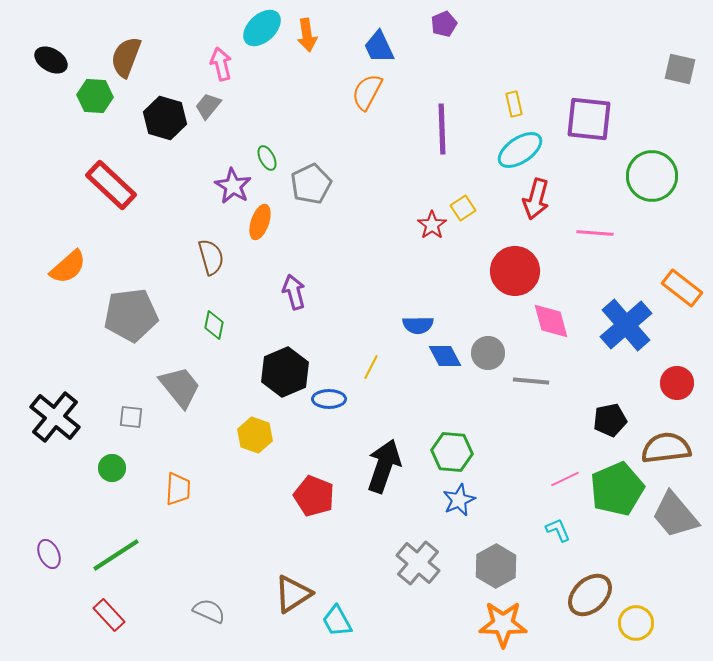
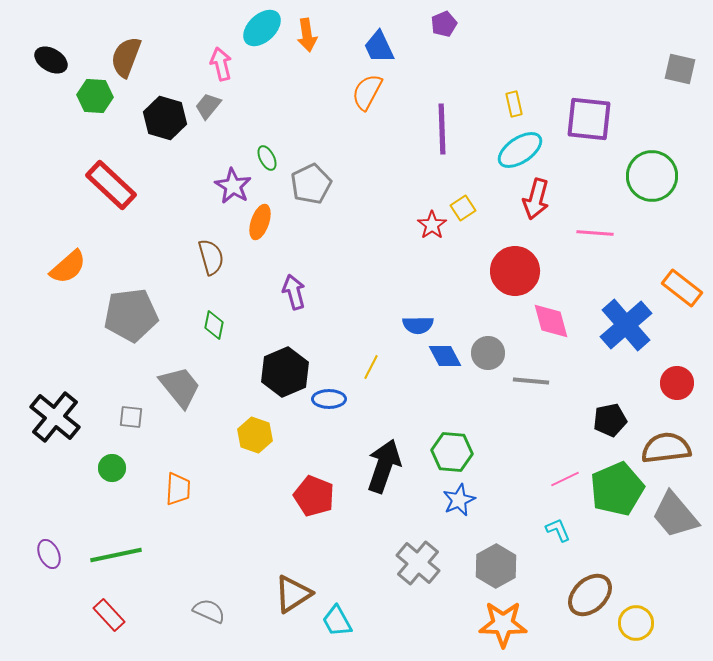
green line at (116, 555): rotated 21 degrees clockwise
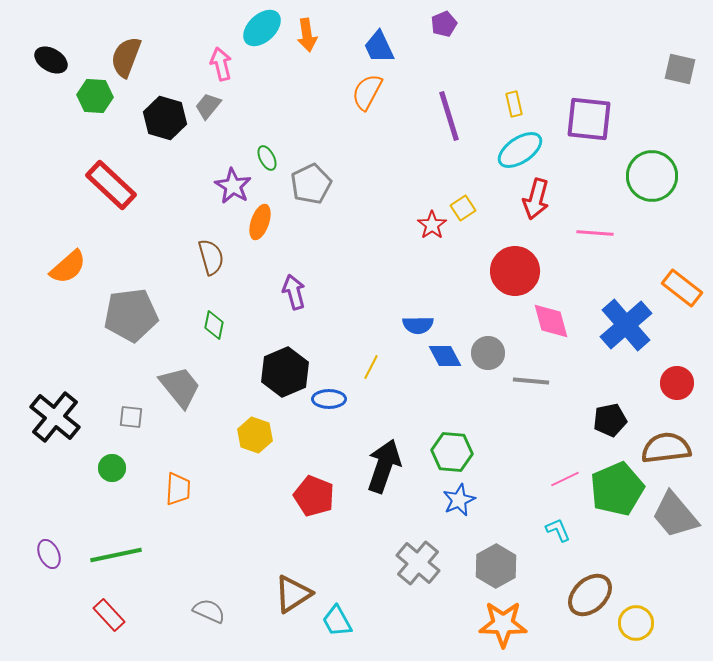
purple line at (442, 129): moved 7 px right, 13 px up; rotated 15 degrees counterclockwise
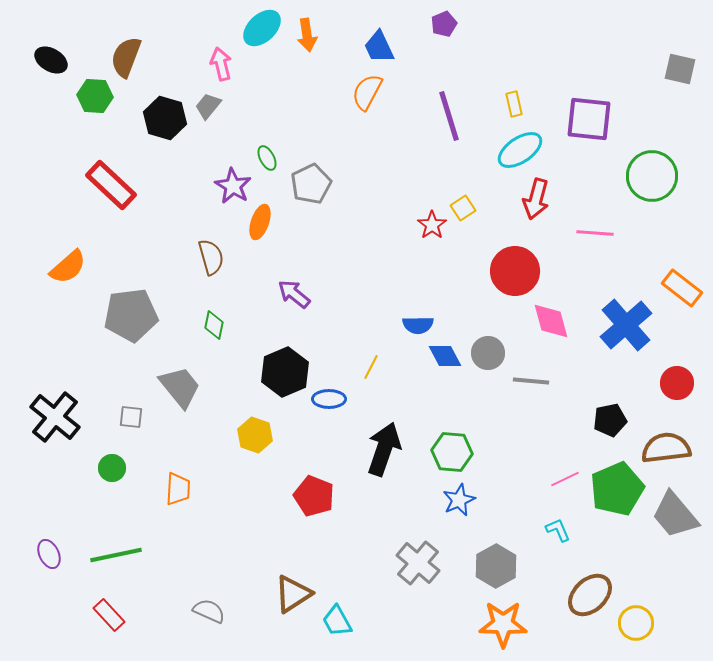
purple arrow at (294, 292): moved 2 px down; rotated 36 degrees counterclockwise
black arrow at (384, 466): moved 17 px up
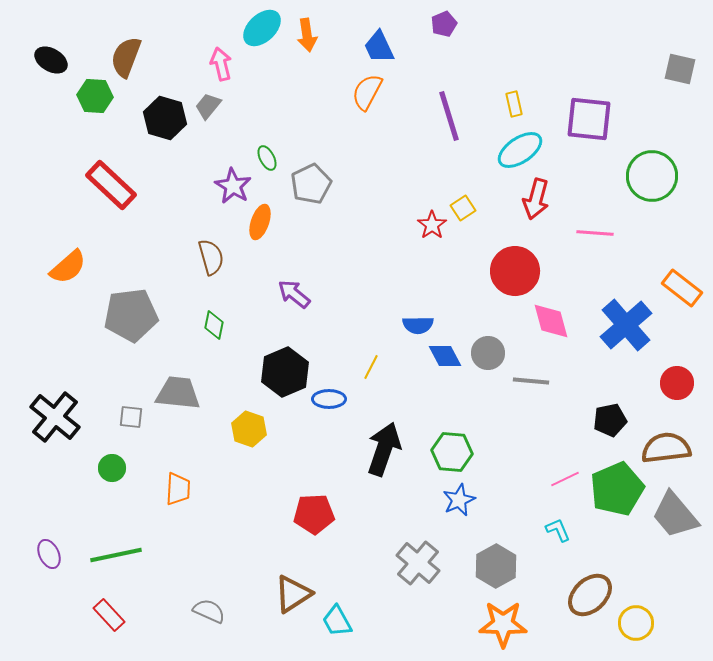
gray trapezoid at (180, 387): moved 2 px left, 6 px down; rotated 45 degrees counterclockwise
yellow hexagon at (255, 435): moved 6 px left, 6 px up
red pentagon at (314, 496): moved 18 px down; rotated 24 degrees counterclockwise
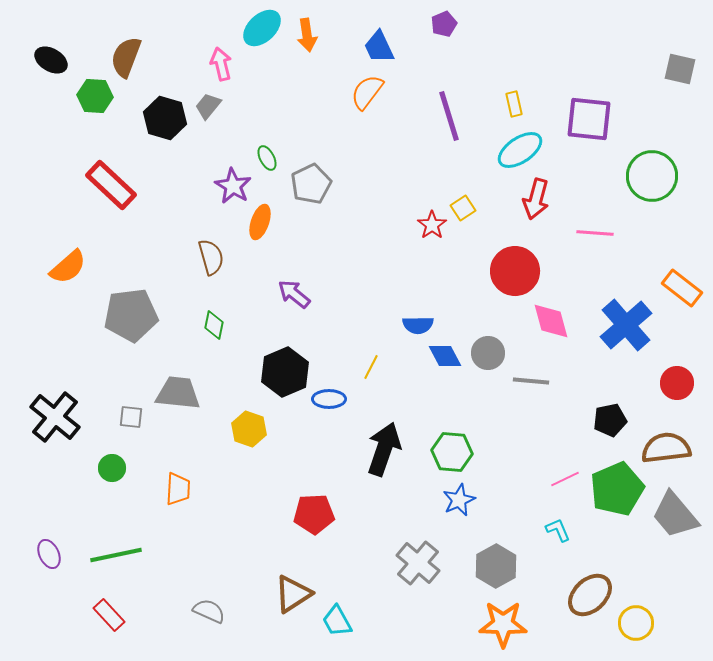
orange semicircle at (367, 92): rotated 9 degrees clockwise
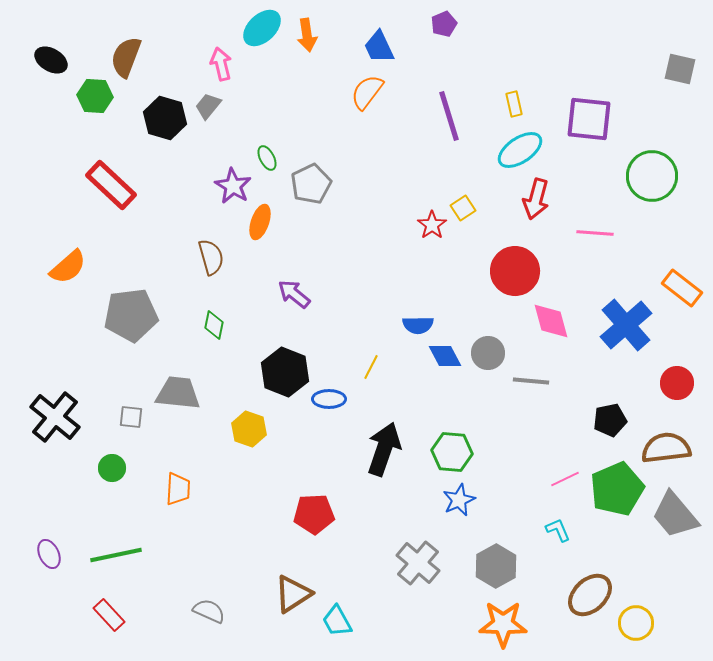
black hexagon at (285, 372): rotated 15 degrees counterclockwise
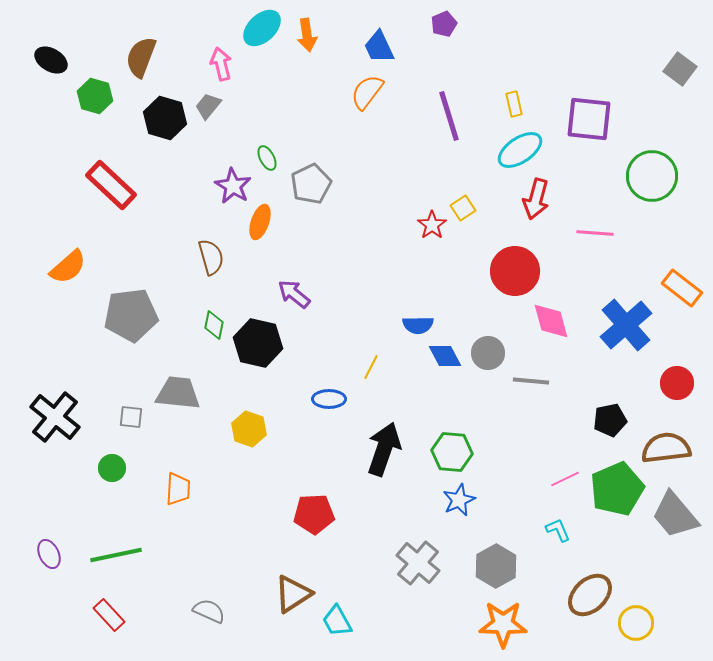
brown semicircle at (126, 57): moved 15 px right
gray square at (680, 69): rotated 24 degrees clockwise
green hexagon at (95, 96): rotated 12 degrees clockwise
black hexagon at (285, 372): moved 27 px left, 29 px up; rotated 9 degrees counterclockwise
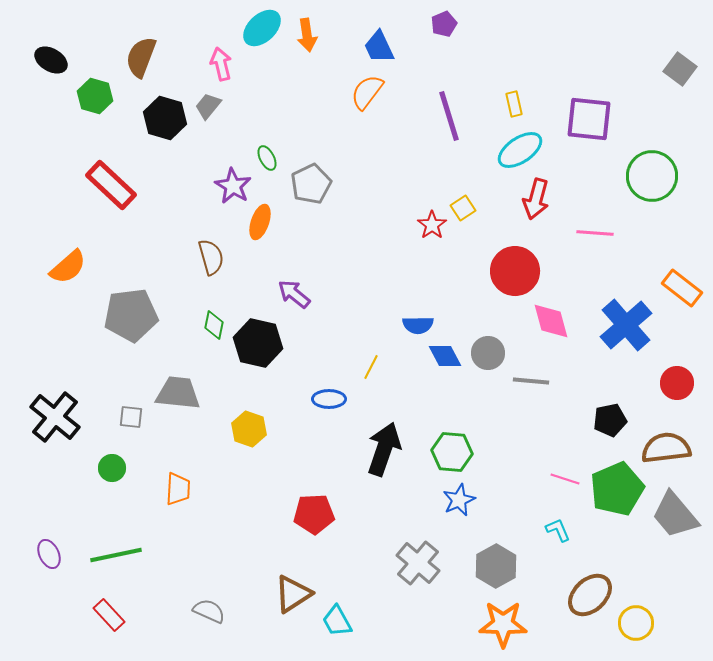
pink line at (565, 479): rotated 44 degrees clockwise
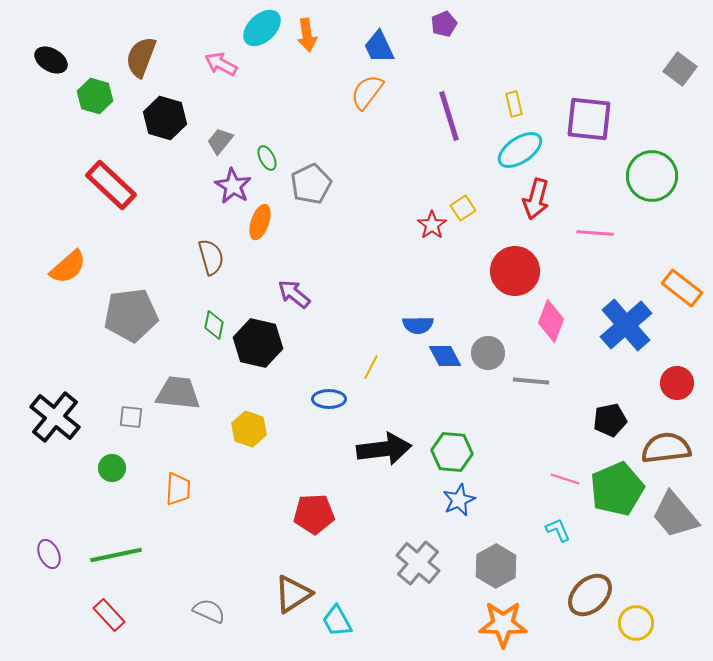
pink arrow at (221, 64): rotated 48 degrees counterclockwise
gray trapezoid at (208, 106): moved 12 px right, 35 px down
pink diamond at (551, 321): rotated 36 degrees clockwise
black arrow at (384, 449): rotated 64 degrees clockwise
